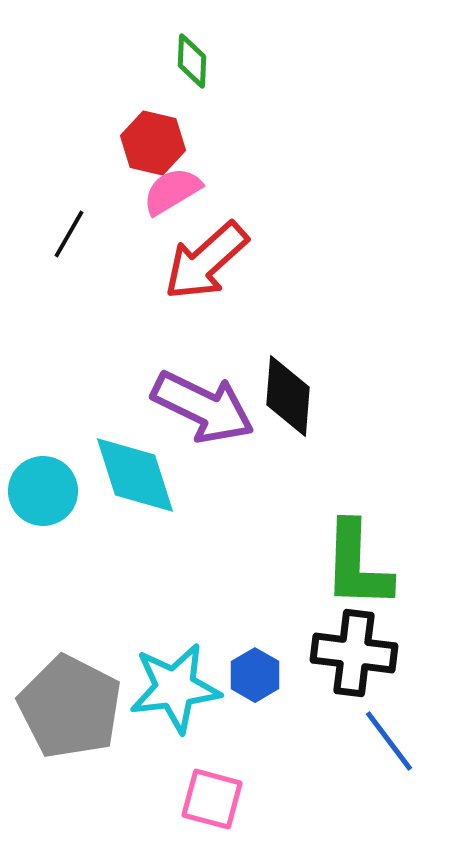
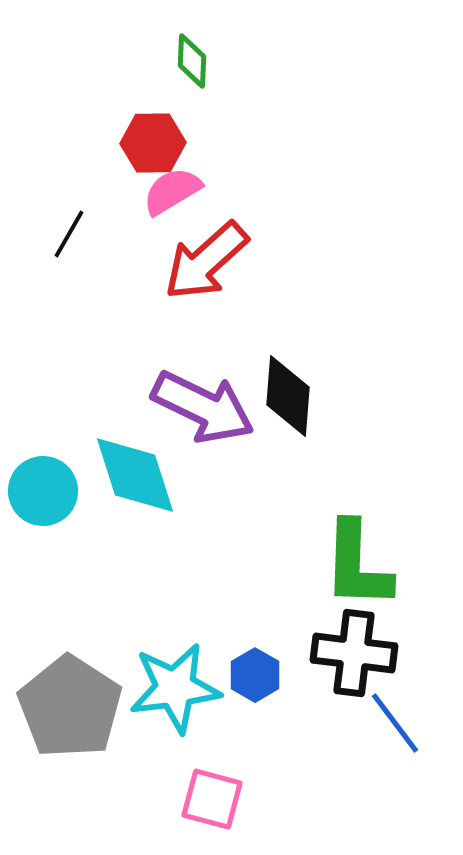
red hexagon: rotated 14 degrees counterclockwise
gray pentagon: rotated 6 degrees clockwise
blue line: moved 6 px right, 18 px up
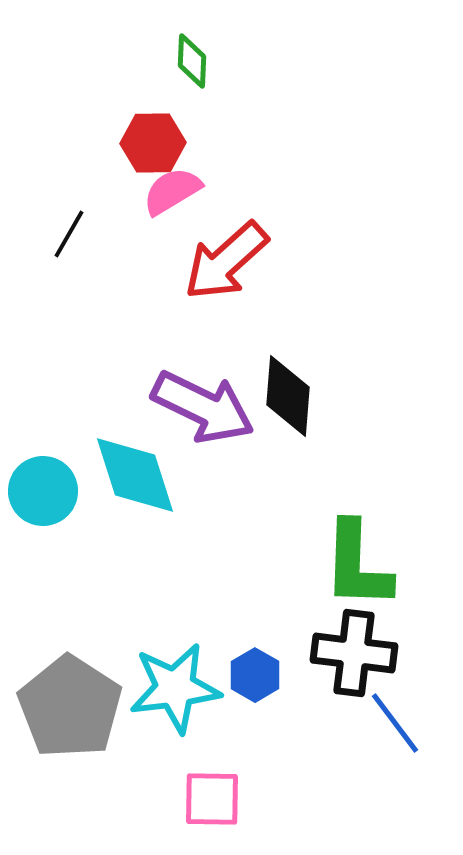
red arrow: moved 20 px right
pink square: rotated 14 degrees counterclockwise
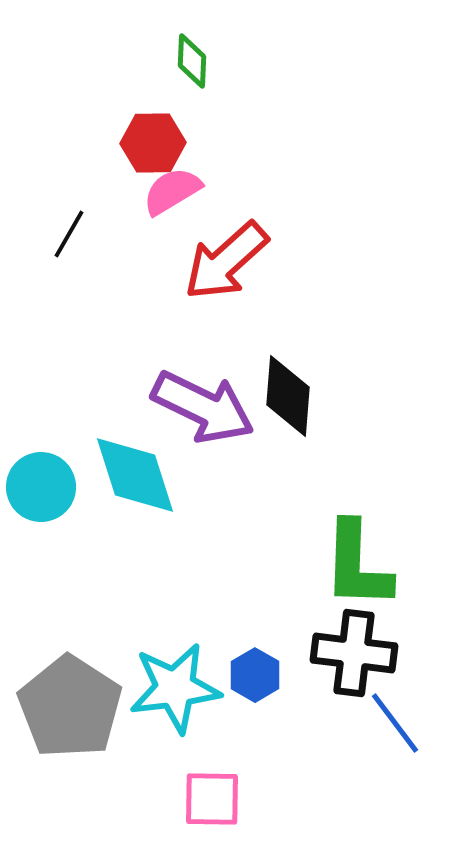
cyan circle: moved 2 px left, 4 px up
